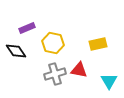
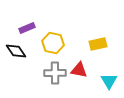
gray cross: moved 1 px up; rotated 15 degrees clockwise
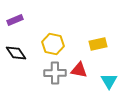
purple rectangle: moved 12 px left, 8 px up
yellow hexagon: moved 1 px down
black diamond: moved 2 px down
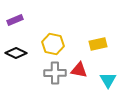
black diamond: rotated 30 degrees counterclockwise
cyan triangle: moved 1 px left, 1 px up
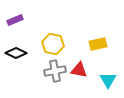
gray cross: moved 2 px up; rotated 10 degrees counterclockwise
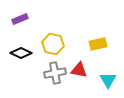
purple rectangle: moved 5 px right, 1 px up
black diamond: moved 5 px right
gray cross: moved 2 px down
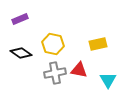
black diamond: rotated 10 degrees clockwise
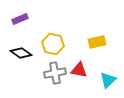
yellow rectangle: moved 1 px left, 2 px up
cyan triangle: rotated 18 degrees clockwise
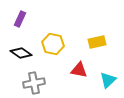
purple rectangle: rotated 42 degrees counterclockwise
gray cross: moved 21 px left, 10 px down
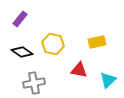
purple rectangle: rotated 14 degrees clockwise
black diamond: moved 1 px right, 1 px up
